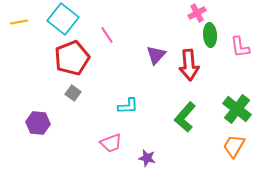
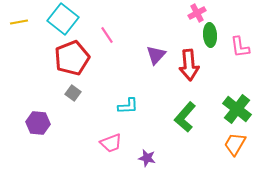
orange trapezoid: moved 1 px right, 2 px up
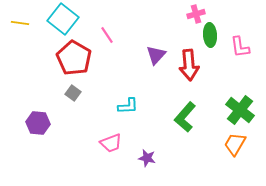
pink cross: moved 1 px left, 1 px down; rotated 12 degrees clockwise
yellow line: moved 1 px right, 1 px down; rotated 18 degrees clockwise
red pentagon: moved 2 px right; rotated 20 degrees counterclockwise
green cross: moved 3 px right, 1 px down
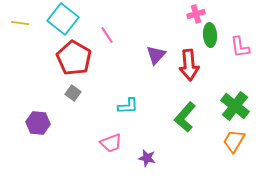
green cross: moved 5 px left, 4 px up
orange trapezoid: moved 1 px left, 3 px up
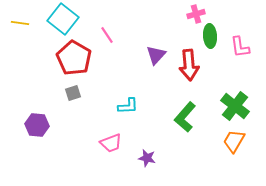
green ellipse: moved 1 px down
gray square: rotated 35 degrees clockwise
purple hexagon: moved 1 px left, 2 px down
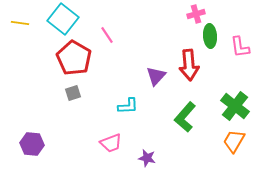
purple triangle: moved 21 px down
purple hexagon: moved 5 px left, 19 px down
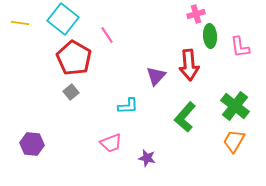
gray square: moved 2 px left, 1 px up; rotated 21 degrees counterclockwise
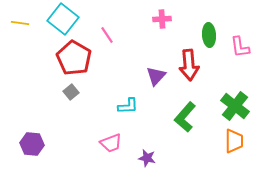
pink cross: moved 34 px left, 5 px down; rotated 12 degrees clockwise
green ellipse: moved 1 px left, 1 px up
orange trapezoid: rotated 150 degrees clockwise
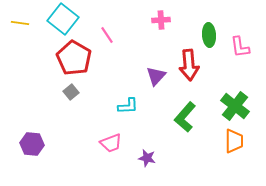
pink cross: moved 1 px left, 1 px down
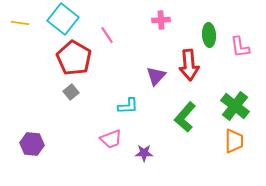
pink trapezoid: moved 4 px up
purple star: moved 3 px left, 5 px up; rotated 12 degrees counterclockwise
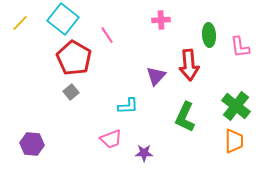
yellow line: rotated 54 degrees counterclockwise
green cross: moved 1 px right
green L-shape: rotated 16 degrees counterclockwise
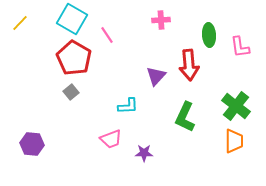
cyan square: moved 9 px right; rotated 8 degrees counterclockwise
